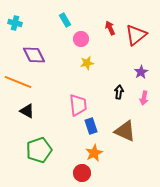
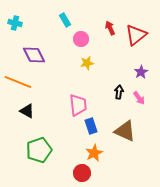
pink arrow: moved 5 px left; rotated 48 degrees counterclockwise
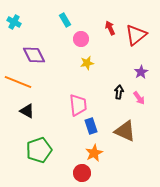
cyan cross: moved 1 px left, 1 px up; rotated 16 degrees clockwise
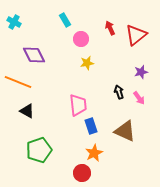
purple star: rotated 16 degrees clockwise
black arrow: rotated 24 degrees counterclockwise
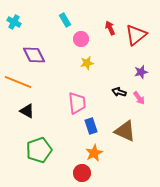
black arrow: rotated 56 degrees counterclockwise
pink trapezoid: moved 1 px left, 2 px up
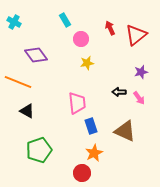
purple diamond: moved 2 px right; rotated 10 degrees counterclockwise
black arrow: rotated 16 degrees counterclockwise
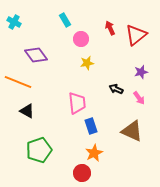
black arrow: moved 3 px left, 3 px up; rotated 24 degrees clockwise
brown triangle: moved 7 px right
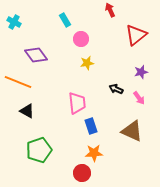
red arrow: moved 18 px up
orange star: rotated 24 degrees clockwise
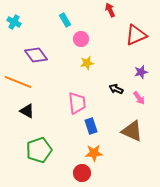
red triangle: rotated 15 degrees clockwise
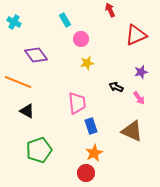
black arrow: moved 2 px up
orange star: rotated 24 degrees counterclockwise
red circle: moved 4 px right
